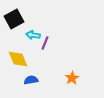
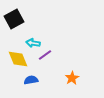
cyan arrow: moved 8 px down
purple line: moved 12 px down; rotated 32 degrees clockwise
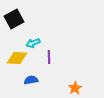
cyan arrow: rotated 32 degrees counterclockwise
purple line: moved 4 px right, 2 px down; rotated 56 degrees counterclockwise
yellow diamond: moved 1 px left, 1 px up; rotated 65 degrees counterclockwise
orange star: moved 3 px right, 10 px down
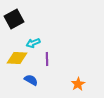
purple line: moved 2 px left, 2 px down
blue semicircle: rotated 40 degrees clockwise
orange star: moved 3 px right, 4 px up
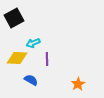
black square: moved 1 px up
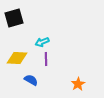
black square: rotated 12 degrees clockwise
cyan arrow: moved 9 px right, 1 px up
purple line: moved 1 px left
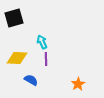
cyan arrow: rotated 88 degrees clockwise
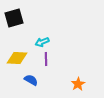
cyan arrow: rotated 88 degrees counterclockwise
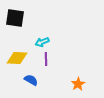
black square: moved 1 px right; rotated 24 degrees clockwise
